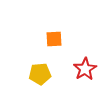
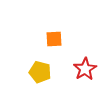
yellow pentagon: moved 2 px up; rotated 20 degrees clockwise
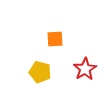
orange square: moved 1 px right
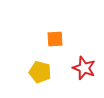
red star: moved 1 px left, 1 px up; rotated 20 degrees counterclockwise
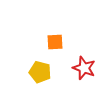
orange square: moved 3 px down
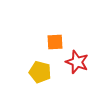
red star: moved 7 px left, 6 px up
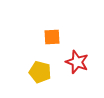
orange square: moved 3 px left, 5 px up
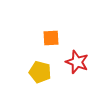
orange square: moved 1 px left, 1 px down
